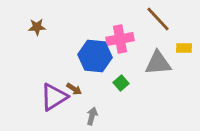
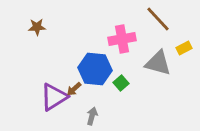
pink cross: moved 2 px right
yellow rectangle: rotated 28 degrees counterclockwise
blue hexagon: moved 13 px down
gray triangle: rotated 20 degrees clockwise
brown arrow: rotated 105 degrees clockwise
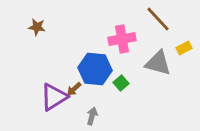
brown star: rotated 12 degrees clockwise
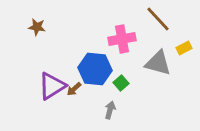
purple triangle: moved 2 px left, 11 px up
gray arrow: moved 18 px right, 6 px up
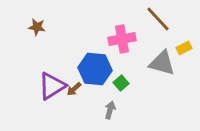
gray triangle: moved 4 px right
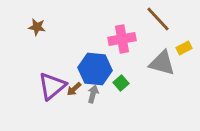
purple triangle: rotated 8 degrees counterclockwise
gray arrow: moved 17 px left, 16 px up
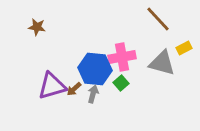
pink cross: moved 18 px down
purple triangle: rotated 24 degrees clockwise
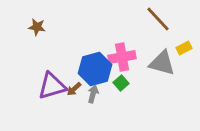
blue hexagon: rotated 20 degrees counterclockwise
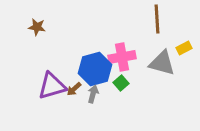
brown line: moved 1 px left; rotated 40 degrees clockwise
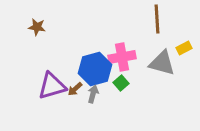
brown arrow: moved 1 px right
